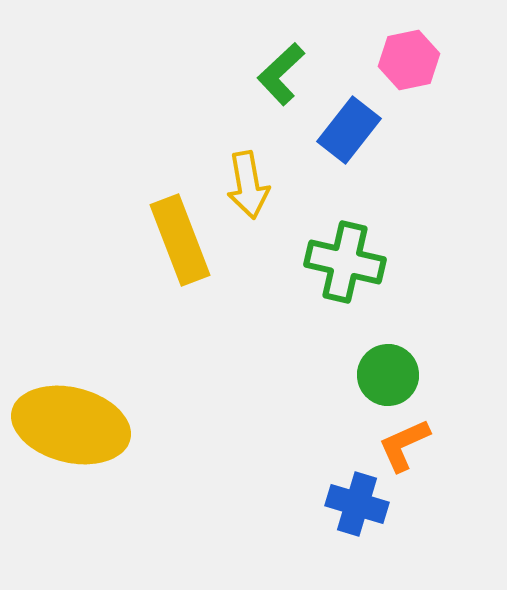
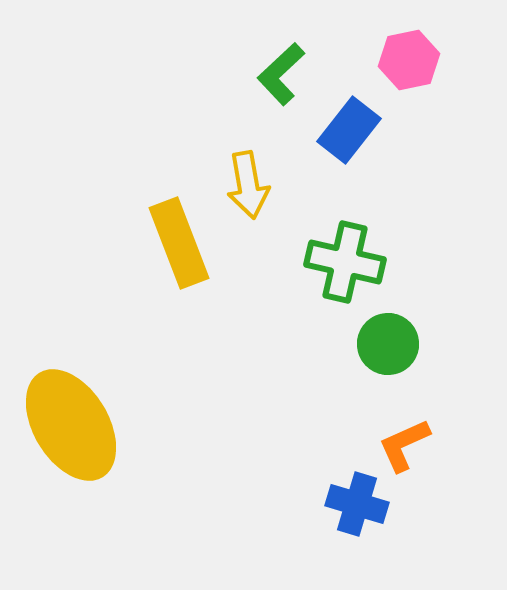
yellow rectangle: moved 1 px left, 3 px down
green circle: moved 31 px up
yellow ellipse: rotated 45 degrees clockwise
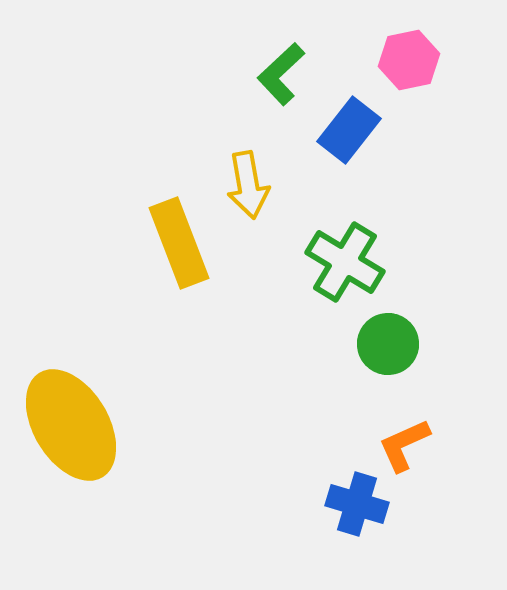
green cross: rotated 18 degrees clockwise
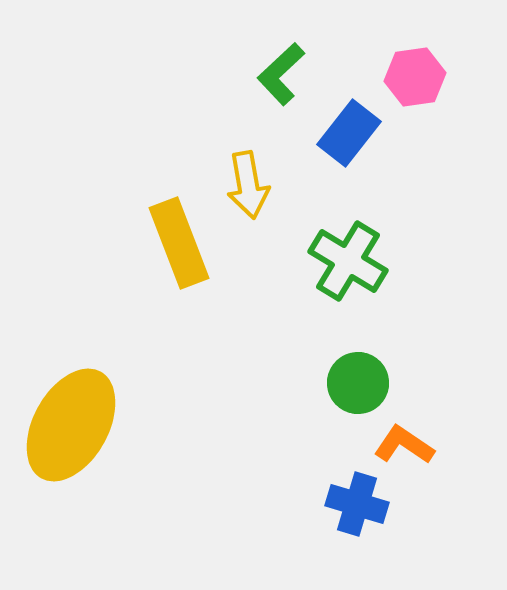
pink hexagon: moved 6 px right, 17 px down; rotated 4 degrees clockwise
blue rectangle: moved 3 px down
green cross: moved 3 px right, 1 px up
green circle: moved 30 px left, 39 px down
yellow ellipse: rotated 60 degrees clockwise
orange L-shape: rotated 58 degrees clockwise
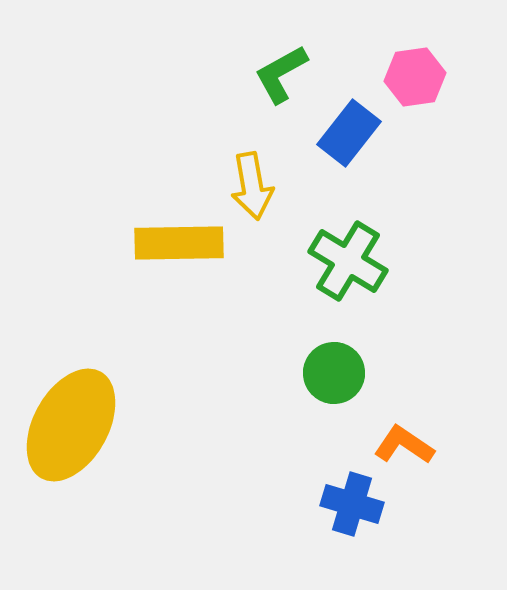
green L-shape: rotated 14 degrees clockwise
yellow arrow: moved 4 px right, 1 px down
yellow rectangle: rotated 70 degrees counterclockwise
green circle: moved 24 px left, 10 px up
blue cross: moved 5 px left
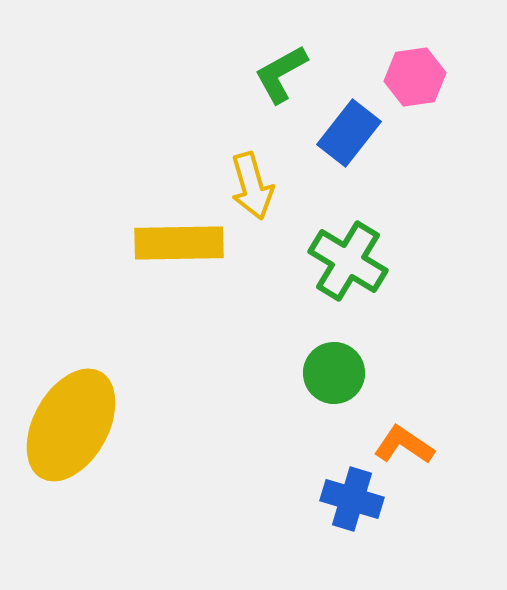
yellow arrow: rotated 6 degrees counterclockwise
blue cross: moved 5 px up
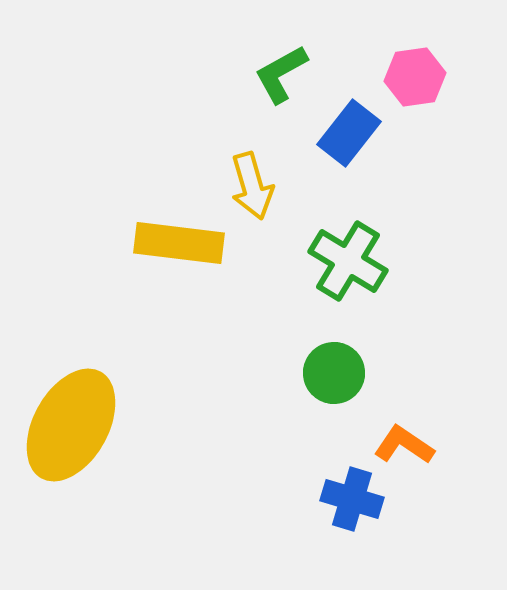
yellow rectangle: rotated 8 degrees clockwise
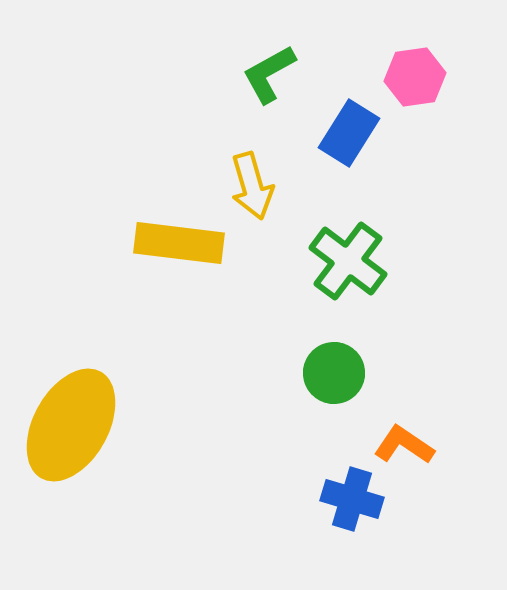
green L-shape: moved 12 px left
blue rectangle: rotated 6 degrees counterclockwise
green cross: rotated 6 degrees clockwise
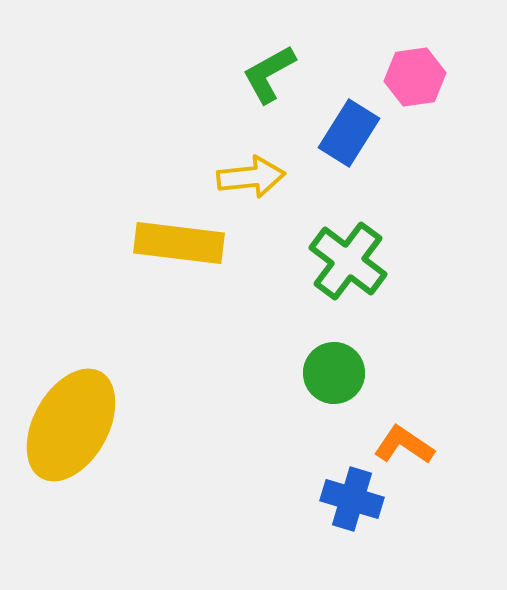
yellow arrow: moved 1 px left, 9 px up; rotated 80 degrees counterclockwise
